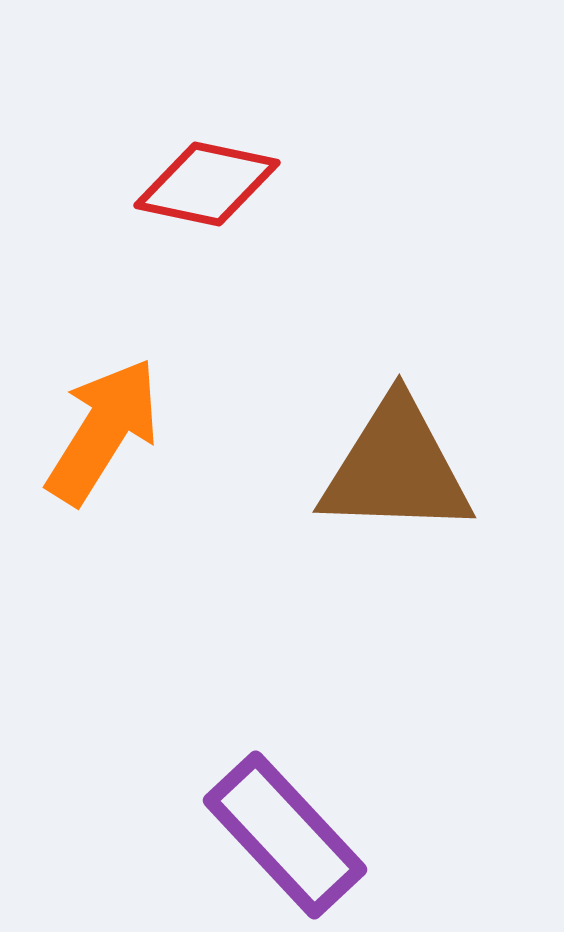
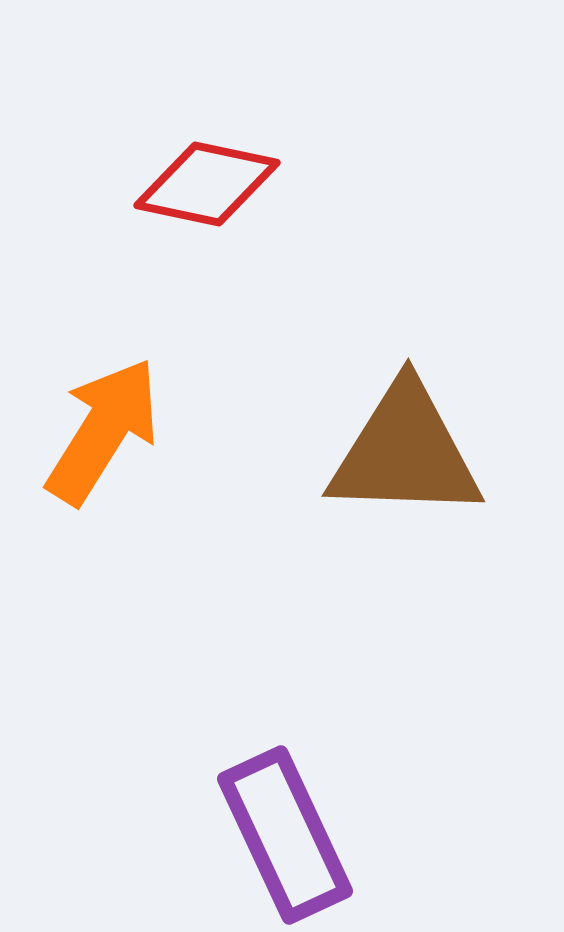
brown triangle: moved 9 px right, 16 px up
purple rectangle: rotated 18 degrees clockwise
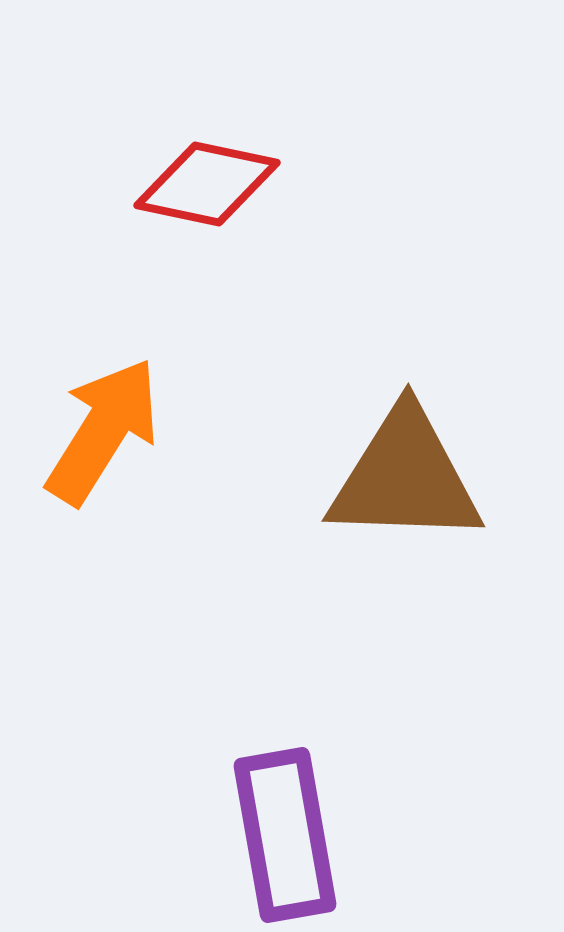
brown triangle: moved 25 px down
purple rectangle: rotated 15 degrees clockwise
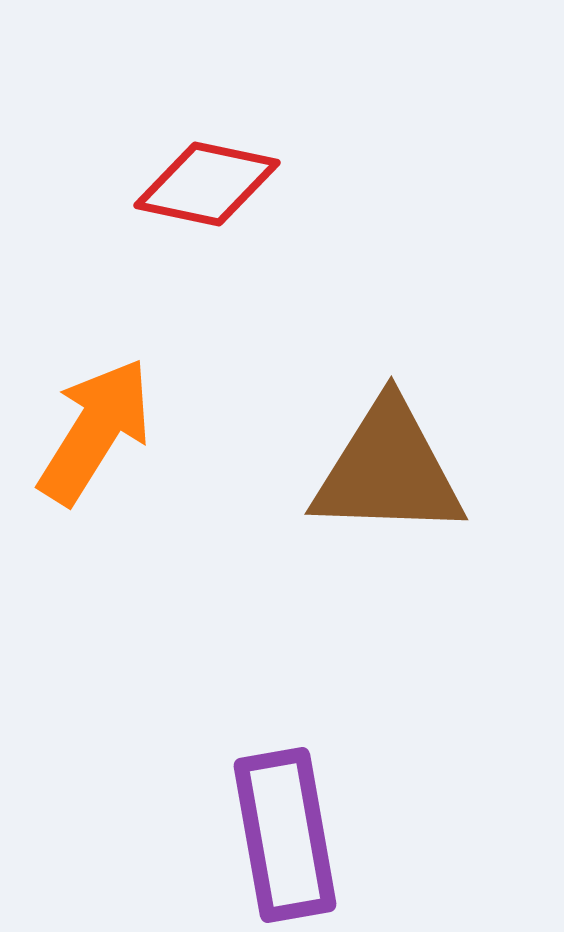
orange arrow: moved 8 px left
brown triangle: moved 17 px left, 7 px up
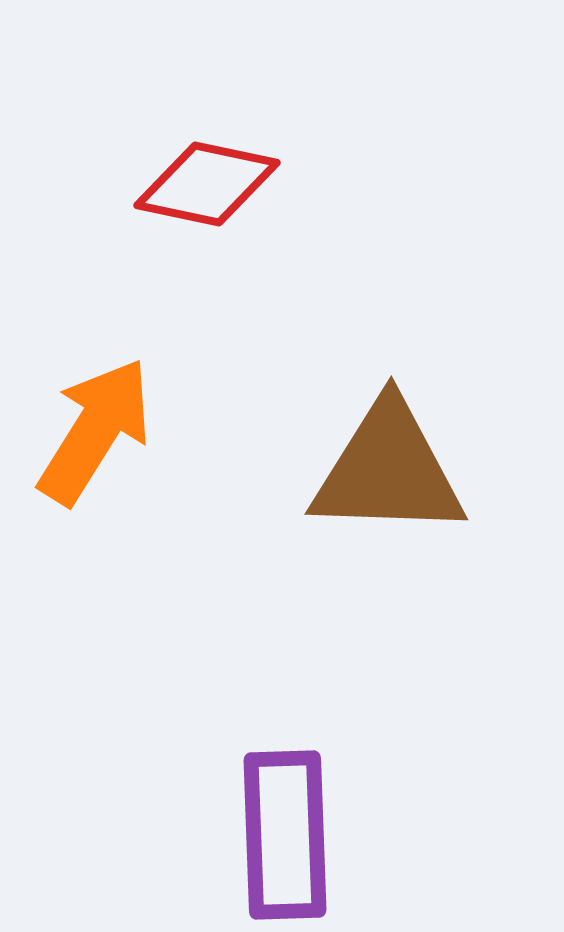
purple rectangle: rotated 8 degrees clockwise
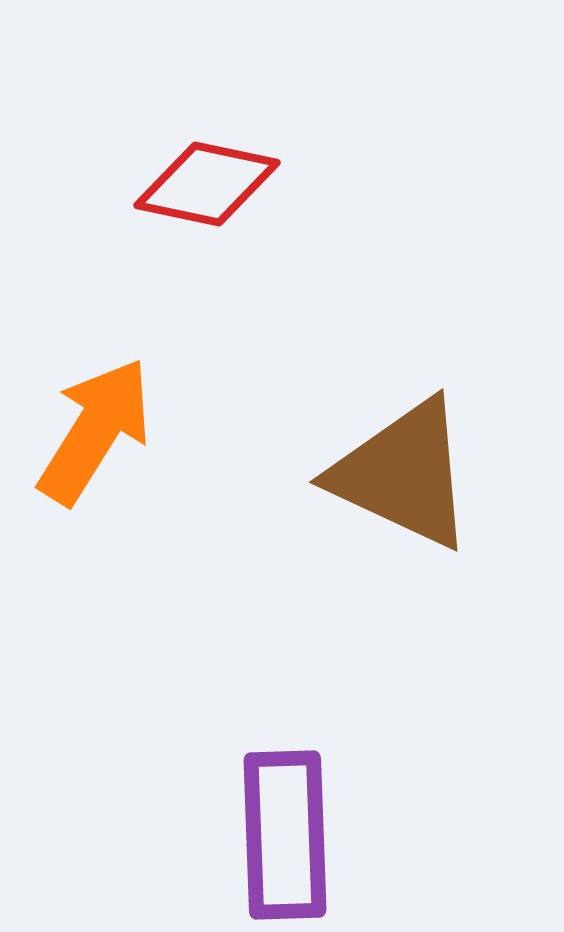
brown triangle: moved 15 px right, 4 px down; rotated 23 degrees clockwise
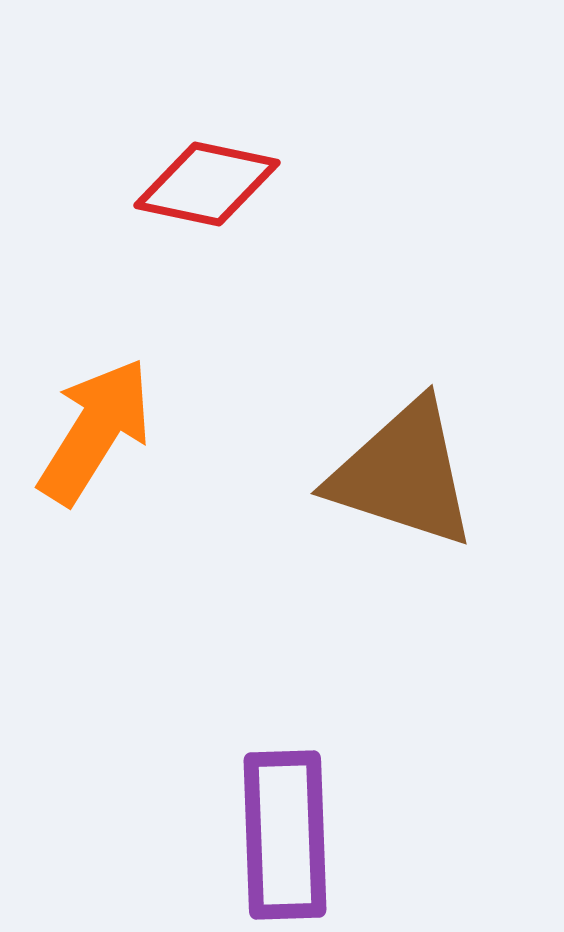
brown triangle: rotated 7 degrees counterclockwise
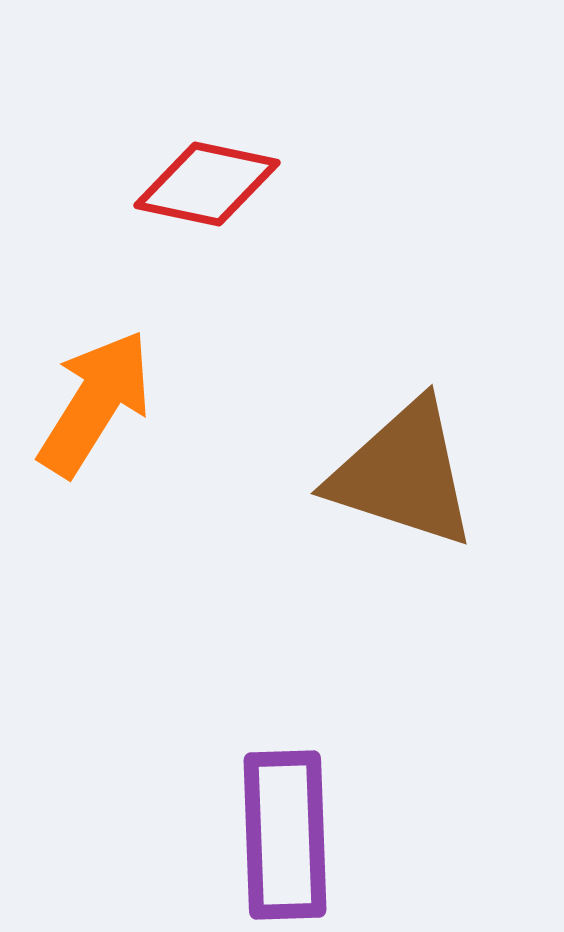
orange arrow: moved 28 px up
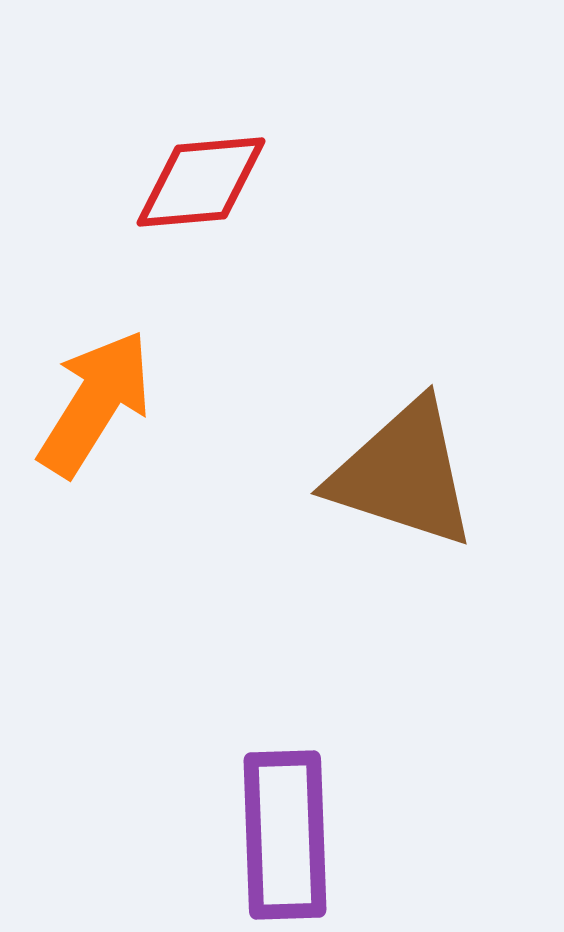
red diamond: moved 6 px left, 2 px up; rotated 17 degrees counterclockwise
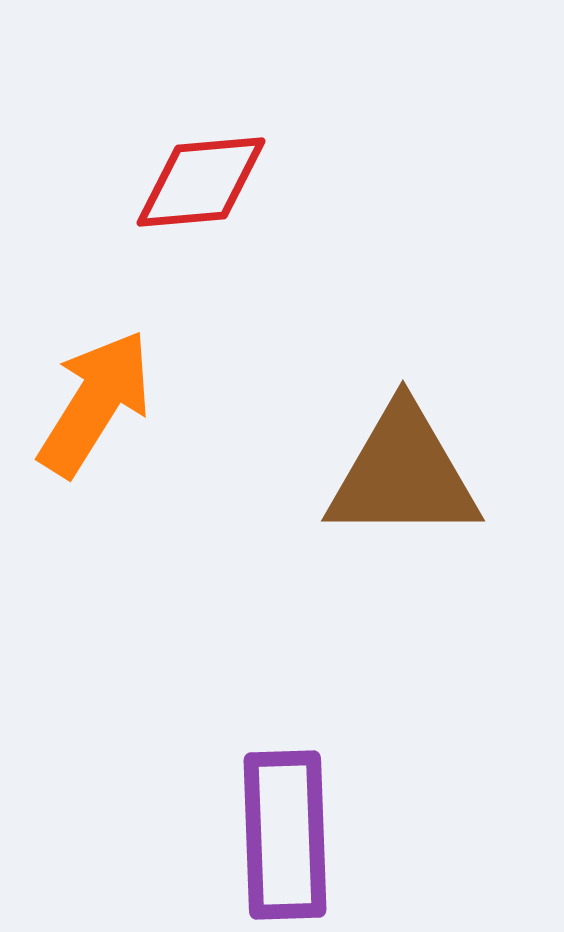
brown triangle: rotated 18 degrees counterclockwise
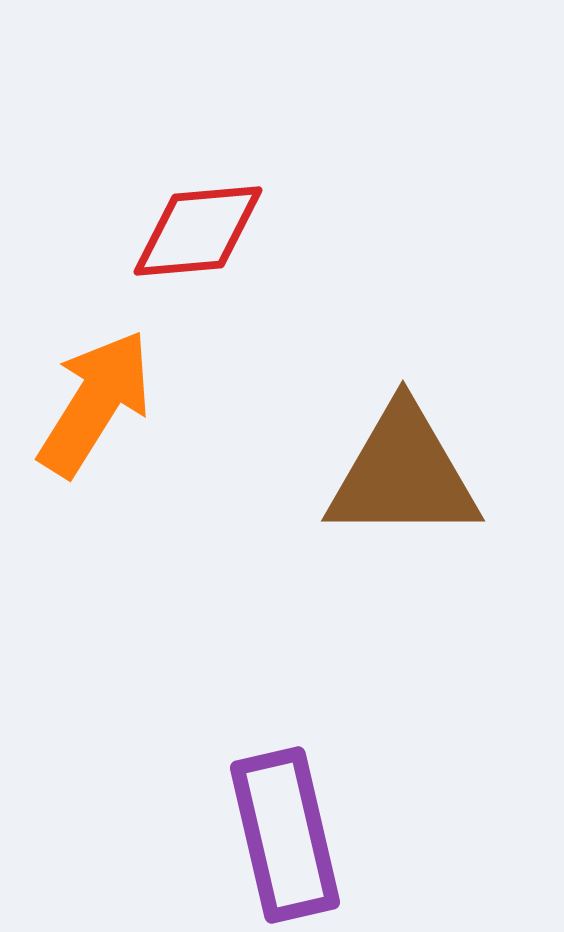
red diamond: moved 3 px left, 49 px down
purple rectangle: rotated 11 degrees counterclockwise
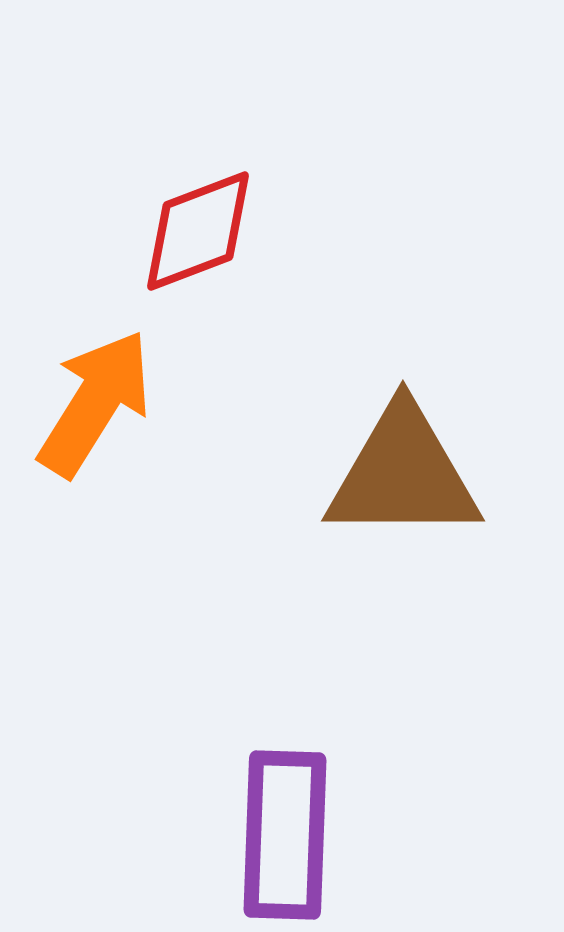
red diamond: rotated 16 degrees counterclockwise
purple rectangle: rotated 15 degrees clockwise
